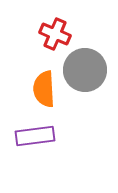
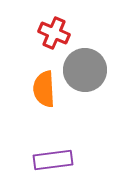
red cross: moved 1 px left, 1 px up
purple rectangle: moved 18 px right, 24 px down
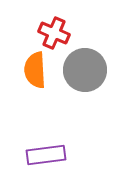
orange semicircle: moved 9 px left, 19 px up
purple rectangle: moved 7 px left, 5 px up
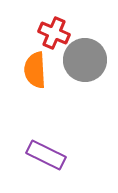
gray circle: moved 10 px up
purple rectangle: rotated 33 degrees clockwise
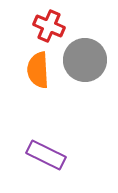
red cross: moved 5 px left, 7 px up
orange semicircle: moved 3 px right
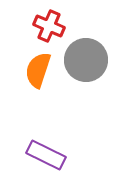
gray circle: moved 1 px right
orange semicircle: rotated 21 degrees clockwise
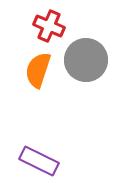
purple rectangle: moved 7 px left, 6 px down
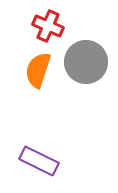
red cross: moved 1 px left
gray circle: moved 2 px down
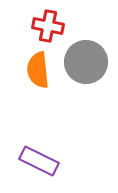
red cross: rotated 12 degrees counterclockwise
orange semicircle: rotated 24 degrees counterclockwise
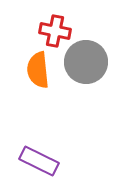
red cross: moved 7 px right, 5 px down
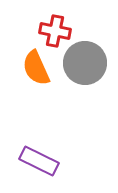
gray circle: moved 1 px left, 1 px down
orange semicircle: moved 2 px left, 2 px up; rotated 18 degrees counterclockwise
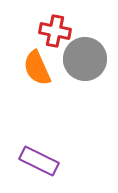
gray circle: moved 4 px up
orange semicircle: moved 1 px right
